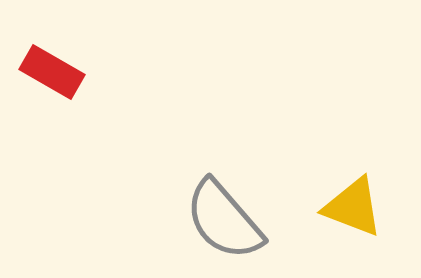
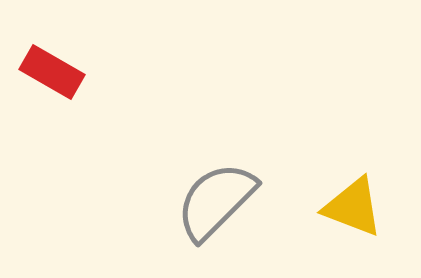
gray semicircle: moved 8 px left, 19 px up; rotated 86 degrees clockwise
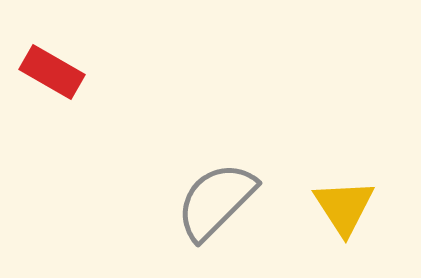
yellow triangle: moved 9 px left; rotated 36 degrees clockwise
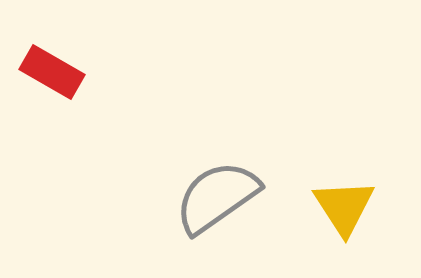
gray semicircle: moved 1 px right, 4 px up; rotated 10 degrees clockwise
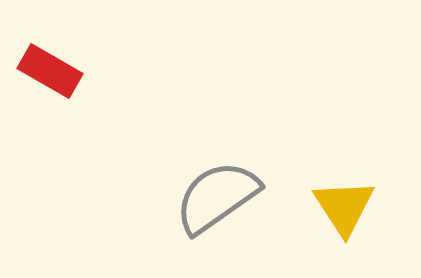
red rectangle: moved 2 px left, 1 px up
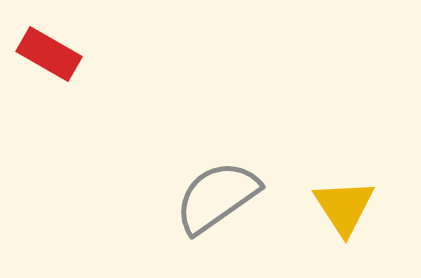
red rectangle: moved 1 px left, 17 px up
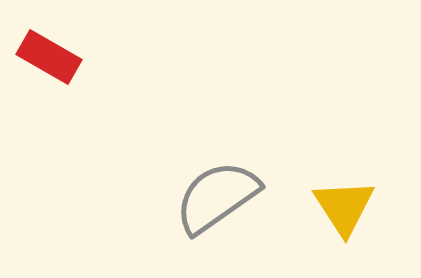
red rectangle: moved 3 px down
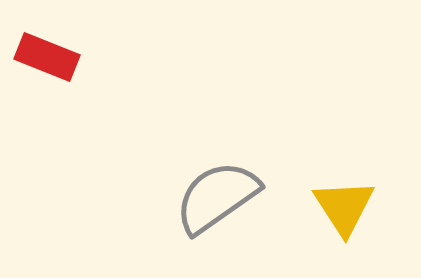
red rectangle: moved 2 px left; rotated 8 degrees counterclockwise
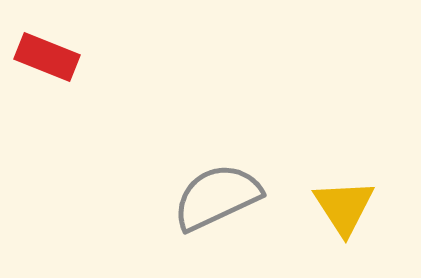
gray semicircle: rotated 10 degrees clockwise
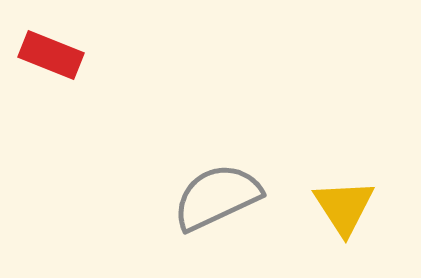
red rectangle: moved 4 px right, 2 px up
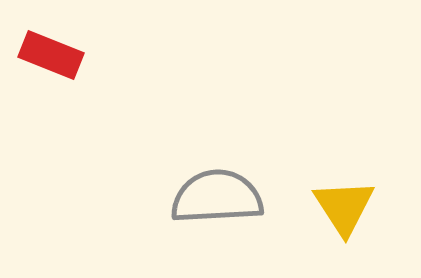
gray semicircle: rotated 22 degrees clockwise
